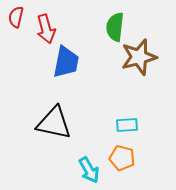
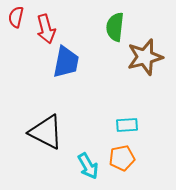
brown star: moved 6 px right
black triangle: moved 8 px left, 9 px down; rotated 15 degrees clockwise
orange pentagon: rotated 25 degrees counterclockwise
cyan arrow: moved 1 px left, 4 px up
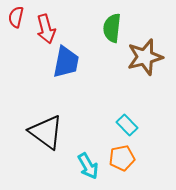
green semicircle: moved 3 px left, 1 px down
cyan rectangle: rotated 50 degrees clockwise
black triangle: rotated 9 degrees clockwise
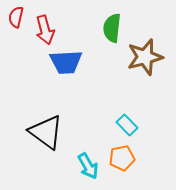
red arrow: moved 1 px left, 1 px down
blue trapezoid: rotated 76 degrees clockwise
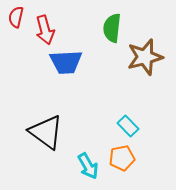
cyan rectangle: moved 1 px right, 1 px down
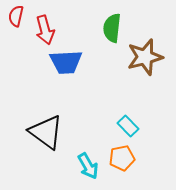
red semicircle: moved 1 px up
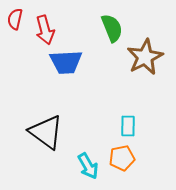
red semicircle: moved 1 px left, 3 px down
green semicircle: rotated 152 degrees clockwise
brown star: rotated 12 degrees counterclockwise
cyan rectangle: rotated 45 degrees clockwise
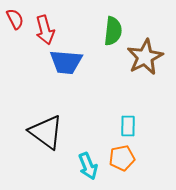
red semicircle: rotated 140 degrees clockwise
green semicircle: moved 1 px right, 3 px down; rotated 28 degrees clockwise
blue trapezoid: rotated 8 degrees clockwise
cyan arrow: rotated 8 degrees clockwise
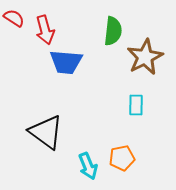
red semicircle: moved 1 px left, 1 px up; rotated 30 degrees counterclockwise
cyan rectangle: moved 8 px right, 21 px up
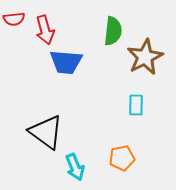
red semicircle: moved 1 px down; rotated 140 degrees clockwise
cyan arrow: moved 13 px left, 1 px down
